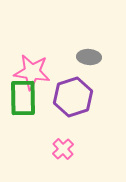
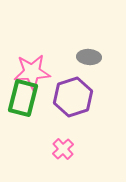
pink star: rotated 12 degrees counterclockwise
green rectangle: rotated 15 degrees clockwise
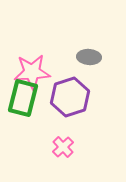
purple hexagon: moved 3 px left
pink cross: moved 2 px up
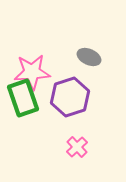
gray ellipse: rotated 20 degrees clockwise
green rectangle: rotated 33 degrees counterclockwise
pink cross: moved 14 px right
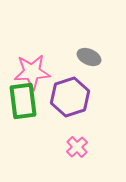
green rectangle: moved 3 px down; rotated 12 degrees clockwise
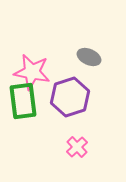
pink star: rotated 15 degrees clockwise
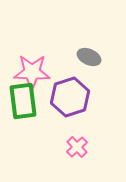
pink star: rotated 9 degrees counterclockwise
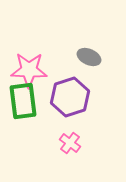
pink star: moved 3 px left, 2 px up
pink cross: moved 7 px left, 4 px up; rotated 10 degrees counterclockwise
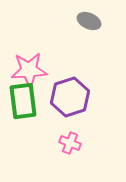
gray ellipse: moved 36 px up
pink star: rotated 6 degrees counterclockwise
pink cross: rotated 15 degrees counterclockwise
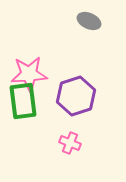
pink star: moved 4 px down
purple hexagon: moved 6 px right, 1 px up
